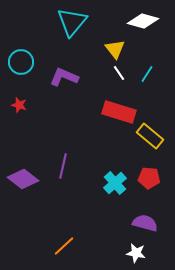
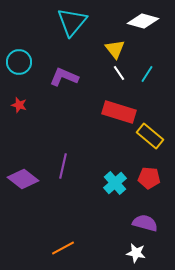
cyan circle: moved 2 px left
orange line: moved 1 px left, 2 px down; rotated 15 degrees clockwise
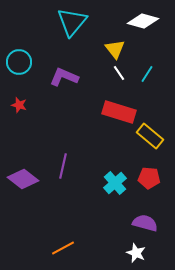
white star: rotated 12 degrees clockwise
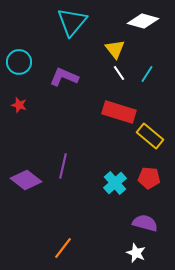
purple diamond: moved 3 px right, 1 px down
orange line: rotated 25 degrees counterclockwise
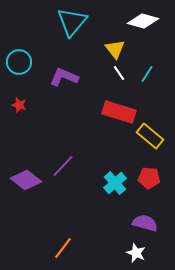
purple line: rotated 30 degrees clockwise
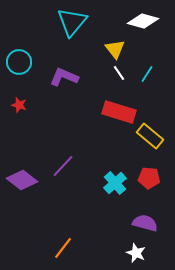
purple diamond: moved 4 px left
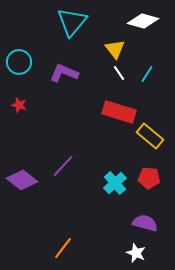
purple L-shape: moved 4 px up
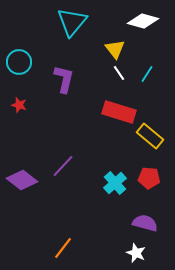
purple L-shape: moved 6 px down; rotated 80 degrees clockwise
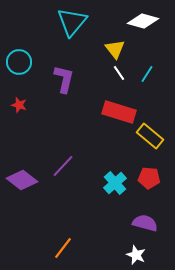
white star: moved 2 px down
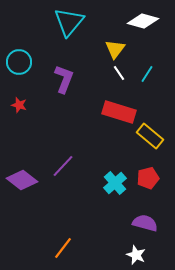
cyan triangle: moved 3 px left
yellow triangle: rotated 15 degrees clockwise
purple L-shape: rotated 8 degrees clockwise
red pentagon: moved 1 px left; rotated 20 degrees counterclockwise
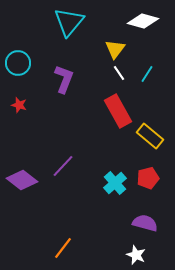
cyan circle: moved 1 px left, 1 px down
red rectangle: moved 1 px left, 1 px up; rotated 44 degrees clockwise
